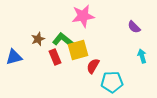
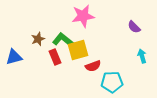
red semicircle: rotated 140 degrees counterclockwise
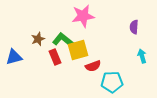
purple semicircle: rotated 48 degrees clockwise
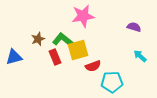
purple semicircle: rotated 104 degrees clockwise
cyan arrow: moved 2 px left; rotated 32 degrees counterclockwise
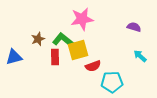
pink star: moved 1 px left, 3 px down
red rectangle: rotated 21 degrees clockwise
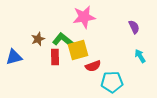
pink star: moved 2 px right, 2 px up
purple semicircle: rotated 48 degrees clockwise
cyan arrow: rotated 16 degrees clockwise
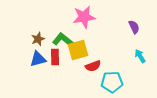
blue triangle: moved 24 px right, 2 px down
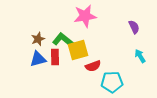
pink star: moved 1 px right, 1 px up
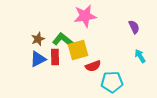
blue triangle: rotated 12 degrees counterclockwise
